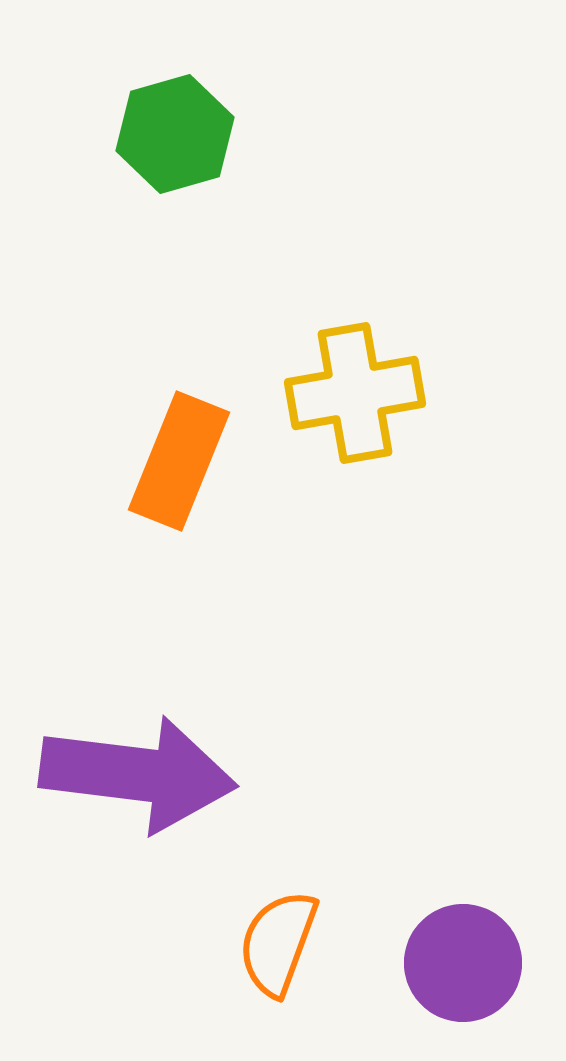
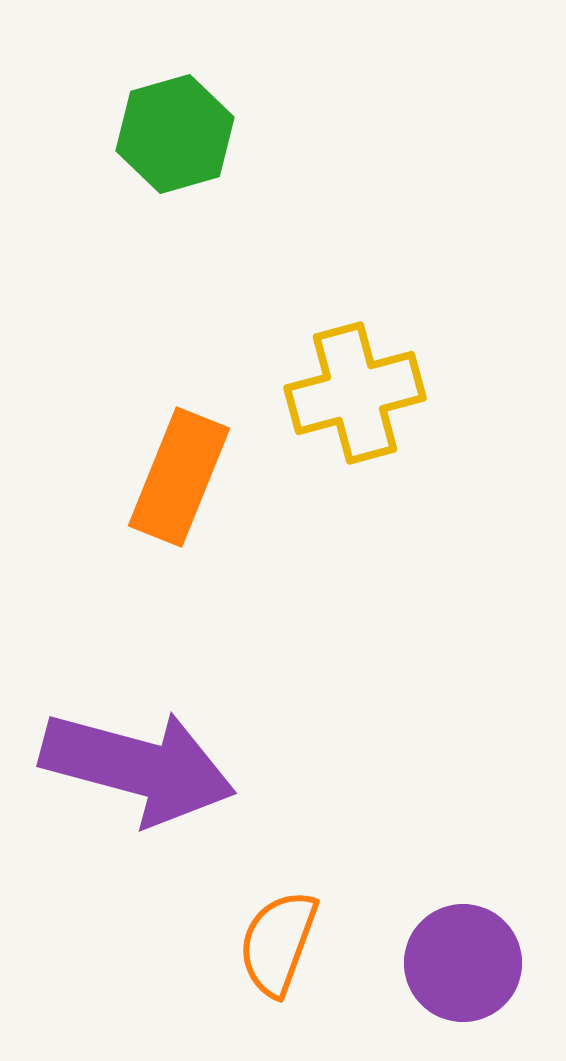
yellow cross: rotated 5 degrees counterclockwise
orange rectangle: moved 16 px down
purple arrow: moved 7 px up; rotated 8 degrees clockwise
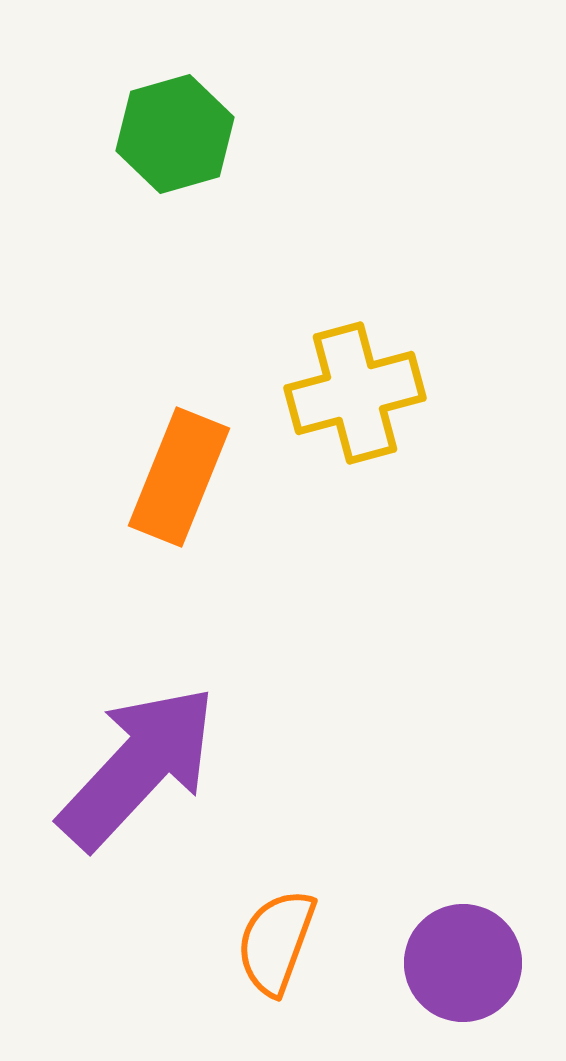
purple arrow: rotated 62 degrees counterclockwise
orange semicircle: moved 2 px left, 1 px up
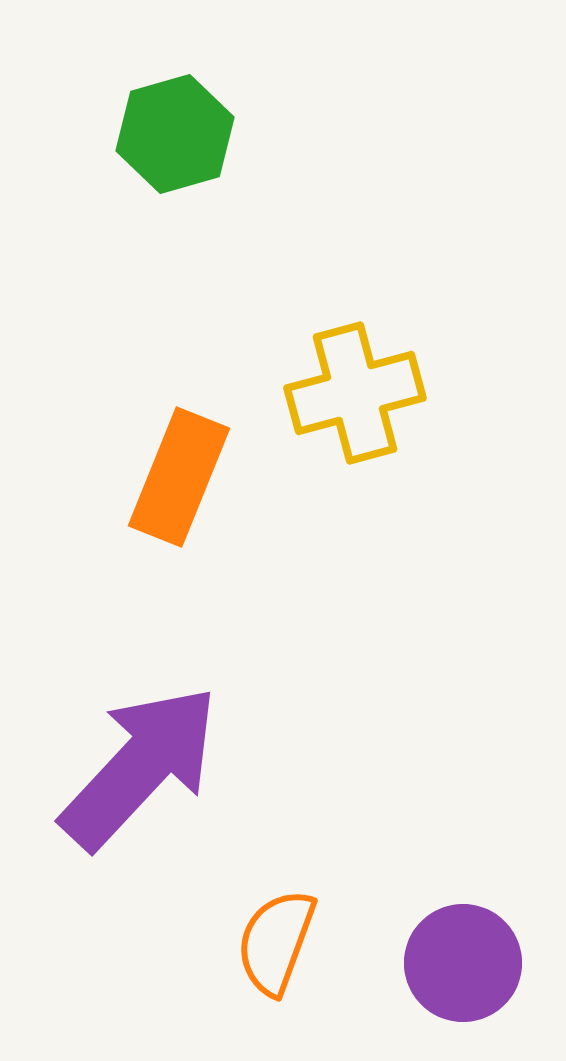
purple arrow: moved 2 px right
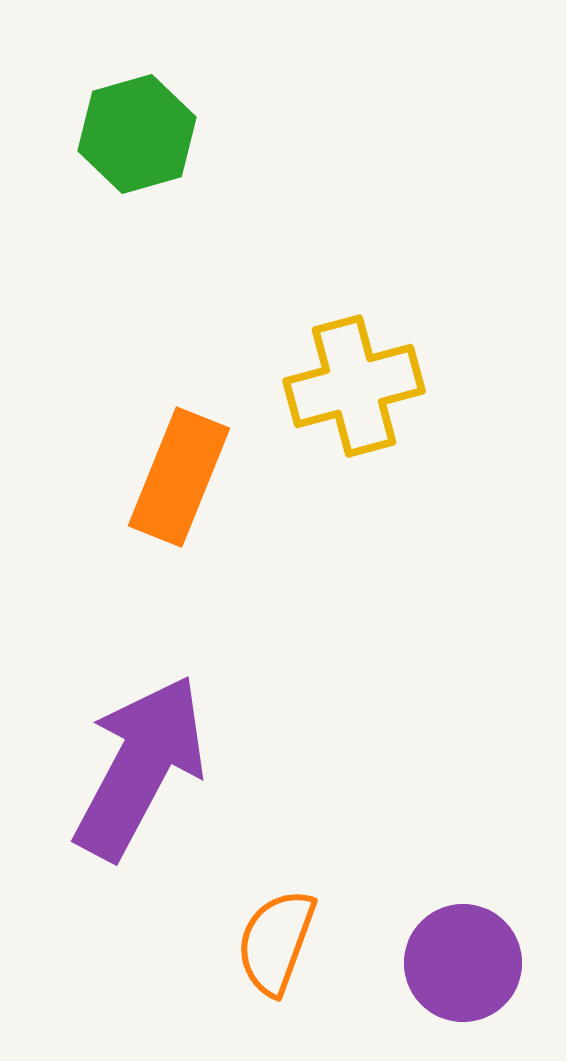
green hexagon: moved 38 px left
yellow cross: moved 1 px left, 7 px up
purple arrow: rotated 15 degrees counterclockwise
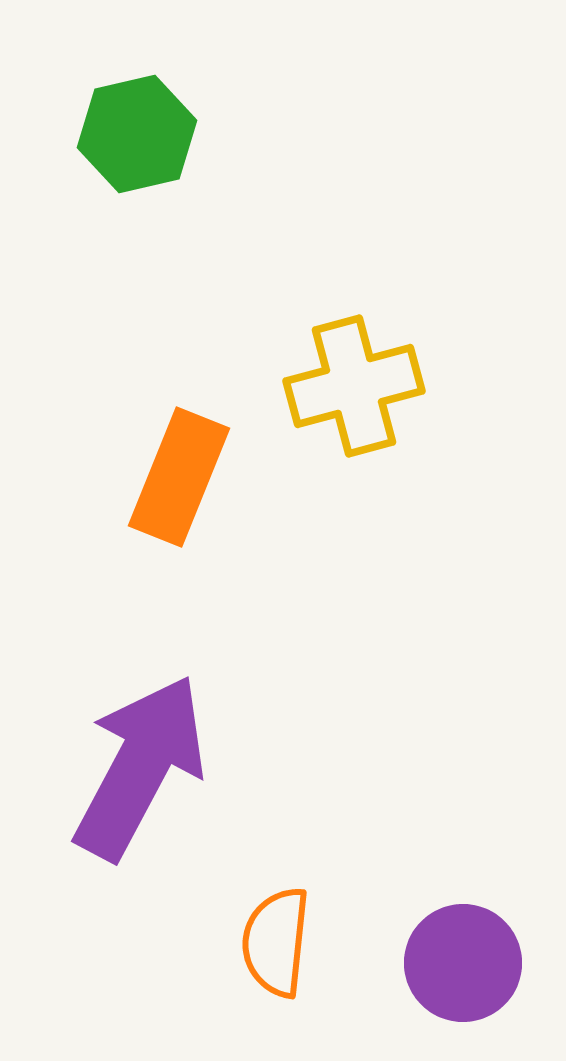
green hexagon: rotated 3 degrees clockwise
orange semicircle: rotated 14 degrees counterclockwise
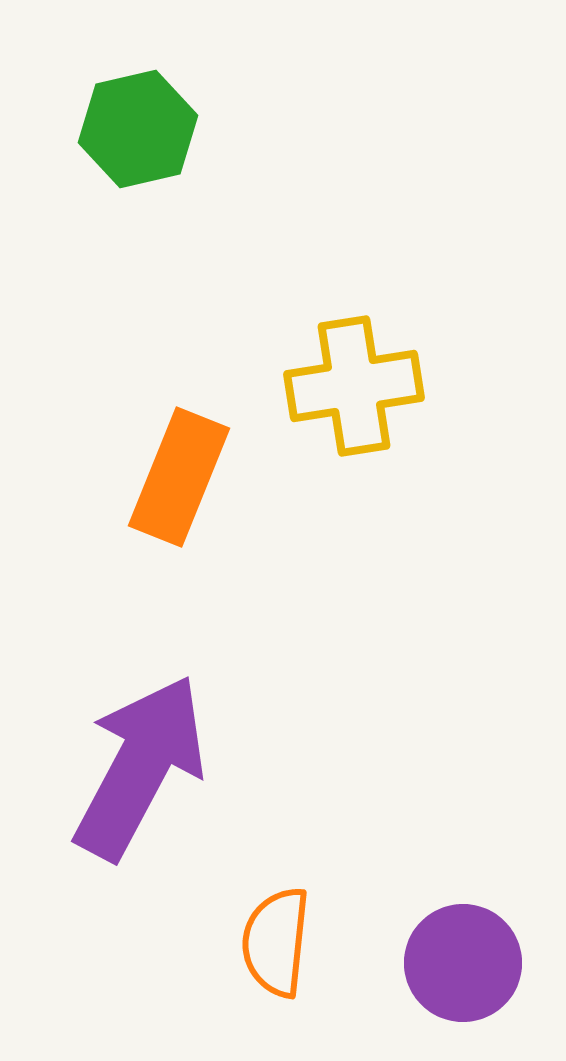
green hexagon: moved 1 px right, 5 px up
yellow cross: rotated 6 degrees clockwise
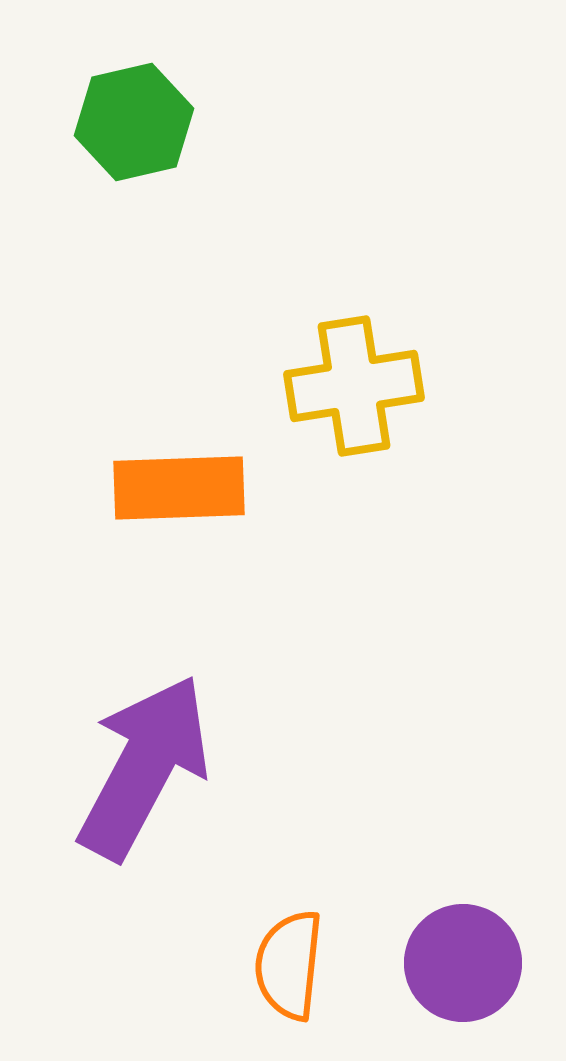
green hexagon: moved 4 px left, 7 px up
orange rectangle: moved 11 px down; rotated 66 degrees clockwise
purple arrow: moved 4 px right
orange semicircle: moved 13 px right, 23 px down
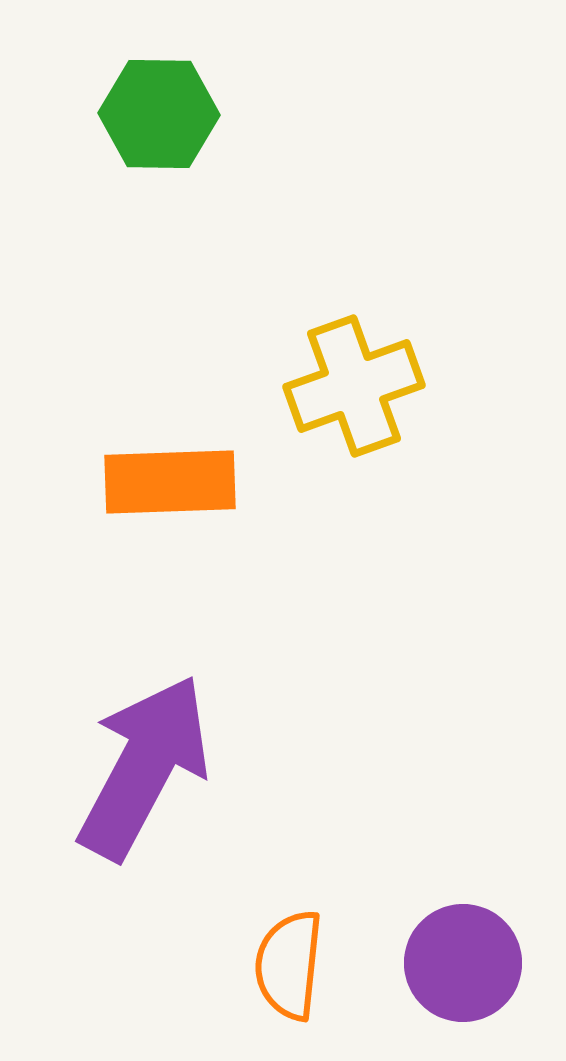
green hexagon: moved 25 px right, 8 px up; rotated 14 degrees clockwise
yellow cross: rotated 11 degrees counterclockwise
orange rectangle: moved 9 px left, 6 px up
